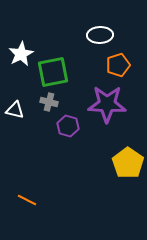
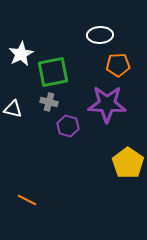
orange pentagon: rotated 15 degrees clockwise
white triangle: moved 2 px left, 1 px up
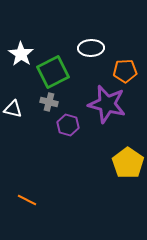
white ellipse: moved 9 px left, 13 px down
white star: rotated 10 degrees counterclockwise
orange pentagon: moved 7 px right, 6 px down
green square: rotated 16 degrees counterclockwise
purple star: rotated 12 degrees clockwise
purple hexagon: moved 1 px up
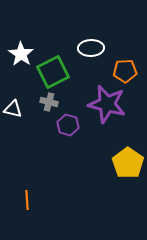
orange line: rotated 60 degrees clockwise
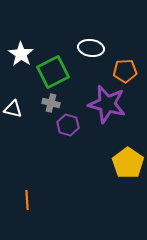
white ellipse: rotated 10 degrees clockwise
gray cross: moved 2 px right, 1 px down
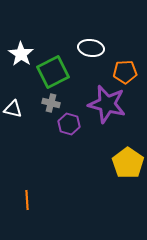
orange pentagon: moved 1 px down
purple hexagon: moved 1 px right, 1 px up
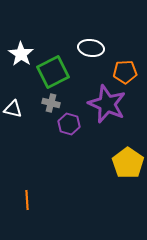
purple star: rotated 9 degrees clockwise
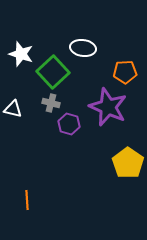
white ellipse: moved 8 px left
white star: rotated 15 degrees counterclockwise
green square: rotated 16 degrees counterclockwise
purple star: moved 1 px right, 3 px down
